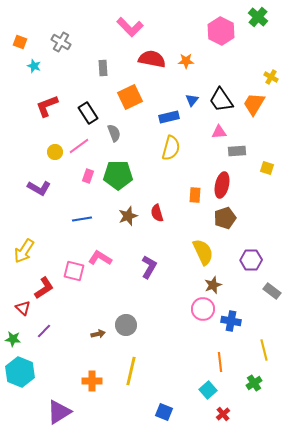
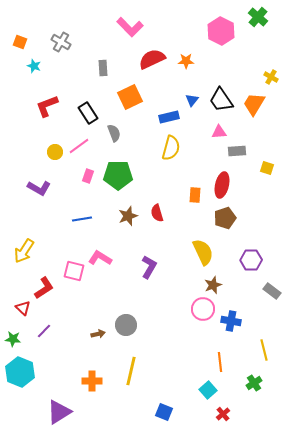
red semicircle at (152, 59): rotated 36 degrees counterclockwise
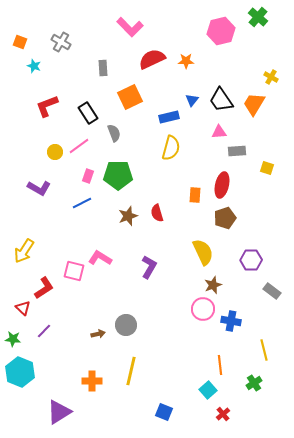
pink hexagon at (221, 31): rotated 20 degrees clockwise
blue line at (82, 219): moved 16 px up; rotated 18 degrees counterclockwise
orange line at (220, 362): moved 3 px down
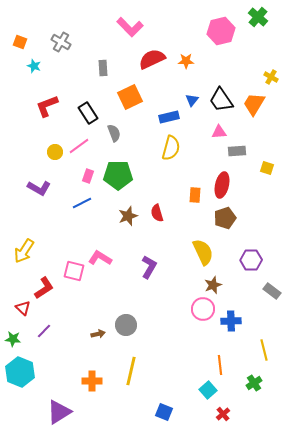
blue cross at (231, 321): rotated 12 degrees counterclockwise
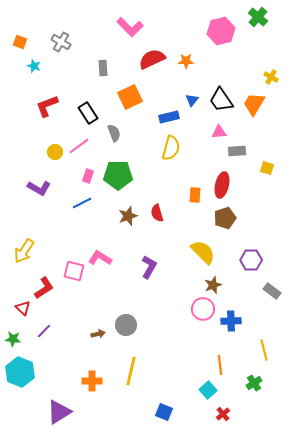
yellow semicircle at (203, 252): rotated 20 degrees counterclockwise
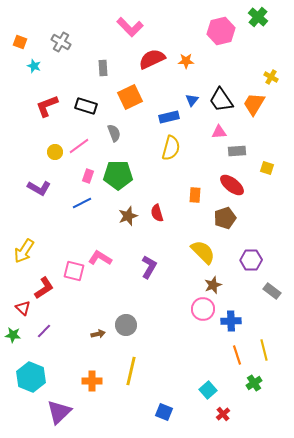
black rectangle at (88, 113): moved 2 px left, 7 px up; rotated 40 degrees counterclockwise
red ellipse at (222, 185): moved 10 px right; rotated 65 degrees counterclockwise
green star at (13, 339): moved 4 px up
orange line at (220, 365): moved 17 px right, 10 px up; rotated 12 degrees counterclockwise
cyan hexagon at (20, 372): moved 11 px right, 5 px down
purple triangle at (59, 412): rotated 12 degrees counterclockwise
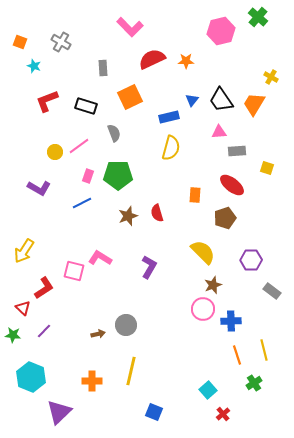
red L-shape at (47, 106): moved 5 px up
blue square at (164, 412): moved 10 px left
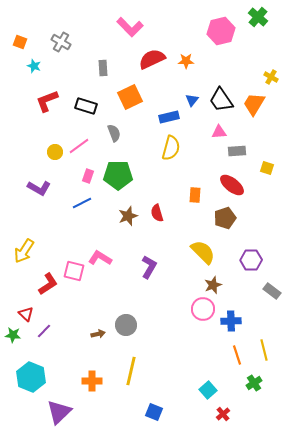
red L-shape at (44, 288): moved 4 px right, 4 px up
red triangle at (23, 308): moved 3 px right, 6 px down
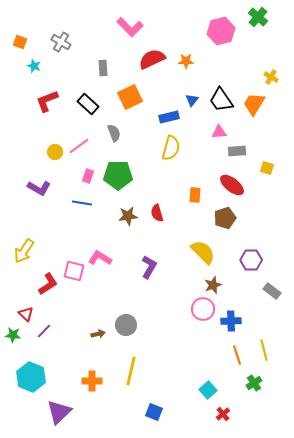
black rectangle at (86, 106): moved 2 px right, 2 px up; rotated 25 degrees clockwise
blue line at (82, 203): rotated 36 degrees clockwise
brown star at (128, 216): rotated 12 degrees clockwise
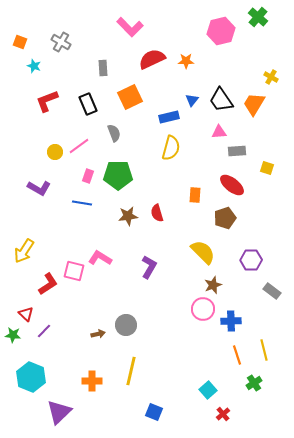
black rectangle at (88, 104): rotated 25 degrees clockwise
